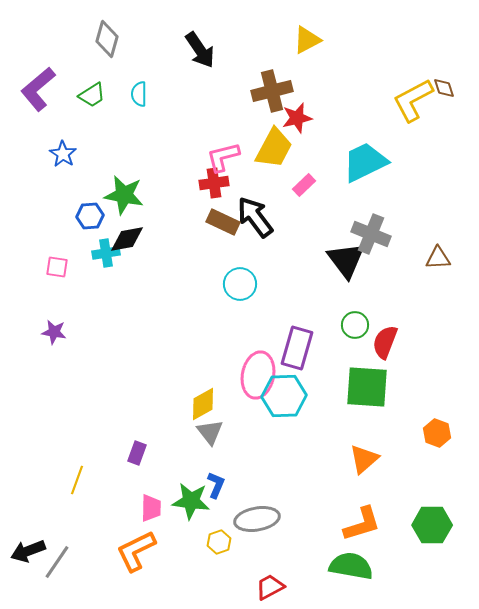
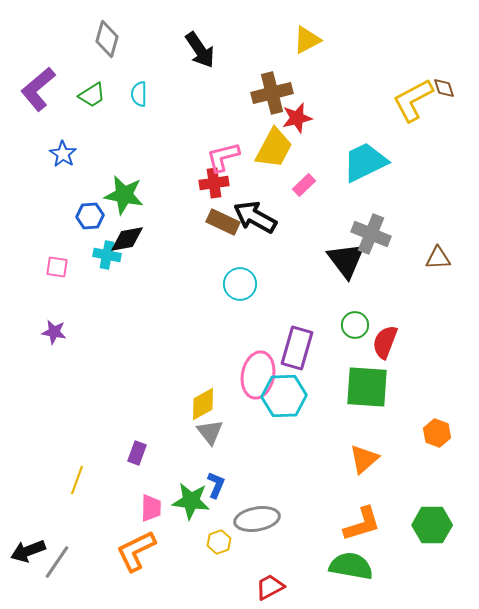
brown cross at (272, 91): moved 2 px down
black arrow at (255, 217): rotated 24 degrees counterclockwise
cyan cross at (106, 253): moved 1 px right, 2 px down; rotated 20 degrees clockwise
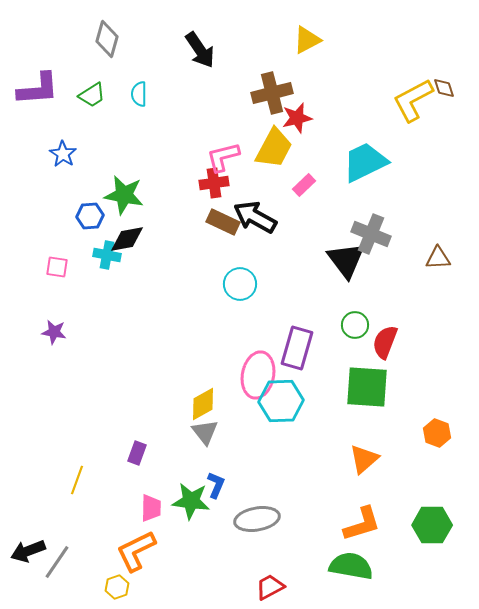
purple L-shape at (38, 89): rotated 144 degrees counterclockwise
cyan hexagon at (284, 396): moved 3 px left, 5 px down
gray triangle at (210, 432): moved 5 px left
yellow hexagon at (219, 542): moved 102 px left, 45 px down
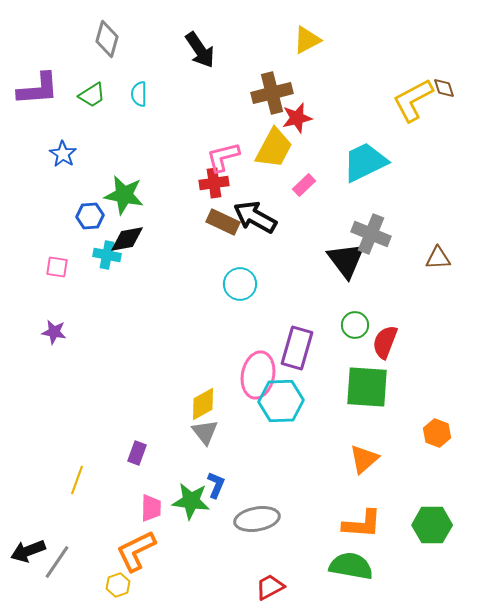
orange L-shape at (362, 524): rotated 21 degrees clockwise
yellow hexagon at (117, 587): moved 1 px right, 2 px up
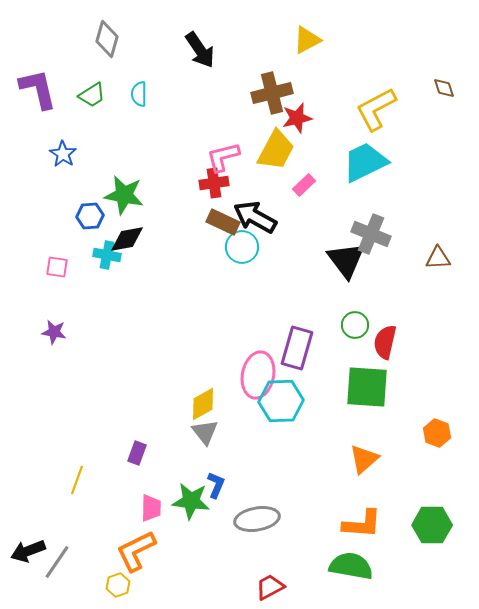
purple L-shape at (38, 89): rotated 99 degrees counterclockwise
yellow L-shape at (413, 100): moved 37 px left, 9 px down
yellow trapezoid at (274, 148): moved 2 px right, 2 px down
cyan circle at (240, 284): moved 2 px right, 37 px up
red semicircle at (385, 342): rotated 8 degrees counterclockwise
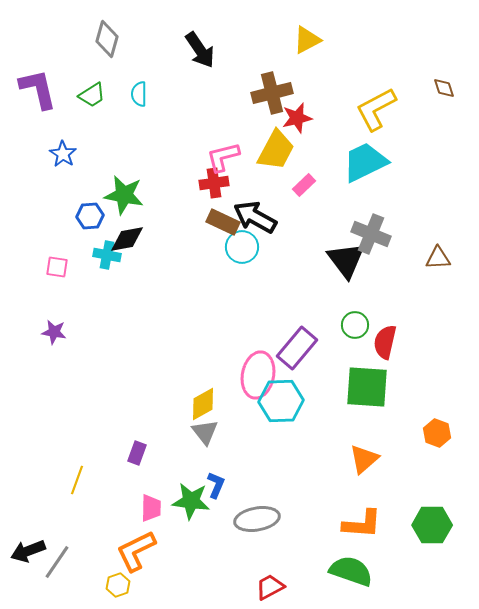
purple rectangle at (297, 348): rotated 24 degrees clockwise
green semicircle at (351, 566): moved 5 px down; rotated 9 degrees clockwise
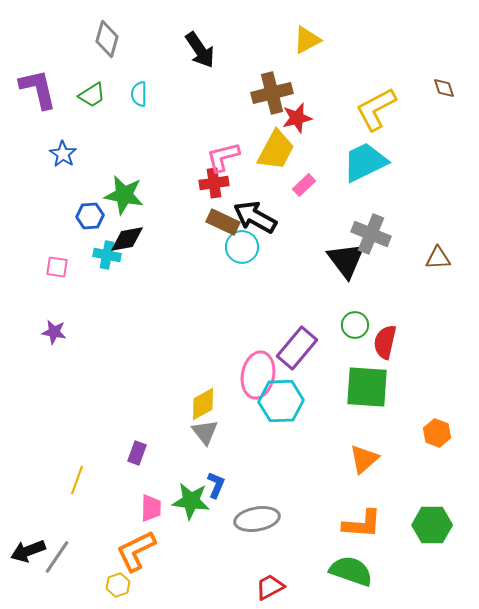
gray line at (57, 562): moved 5 px up
